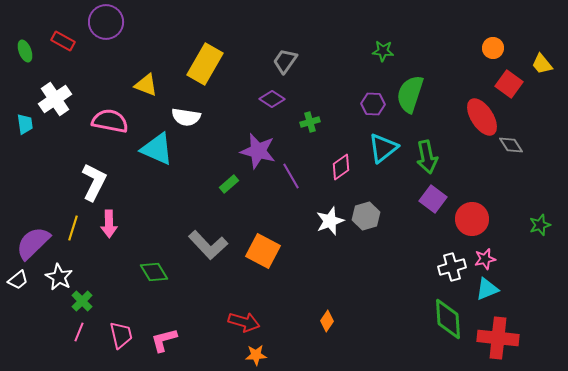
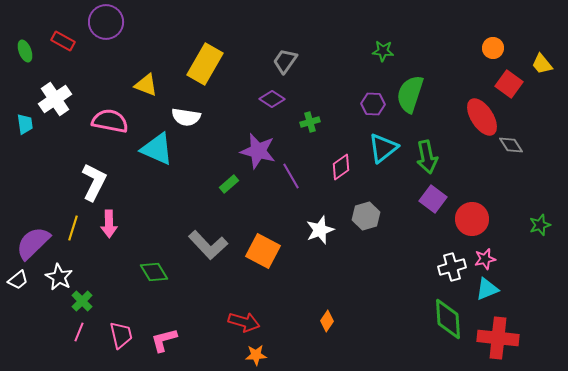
white star at (330, 221): moved 10 px left, 9 px down
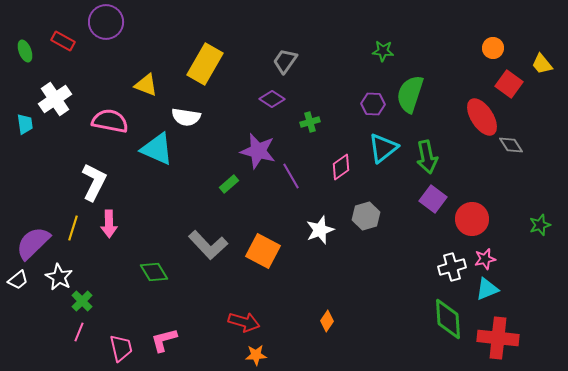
pink trapezoid at (121, 335): moved 13 px down
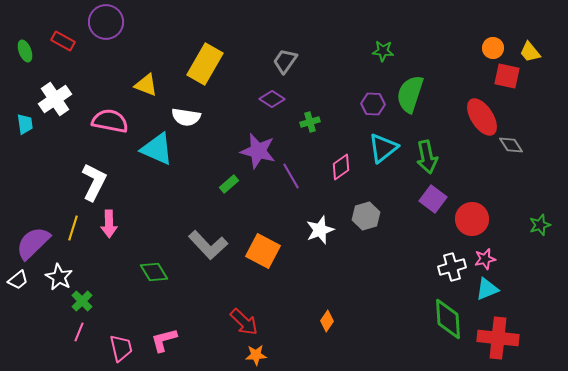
yellow trapezoid at (542, 64): moved 12 px left, 12 px up
red square at (509, 84): moved 2 px left, 8 px up; rotated 24 degrees counterclockwise
red arrow at (244, 322): rotated 28 degrees clockwise
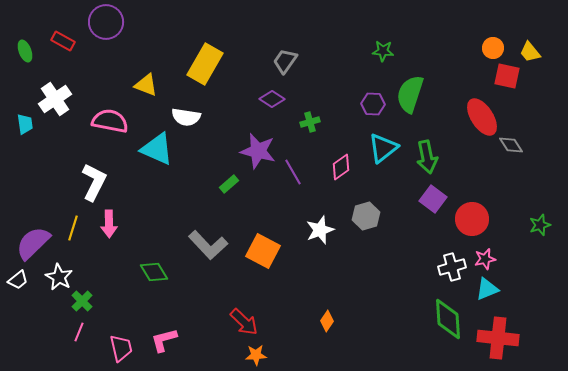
purple line at (291, 176): moved 2 px right, 4 px up
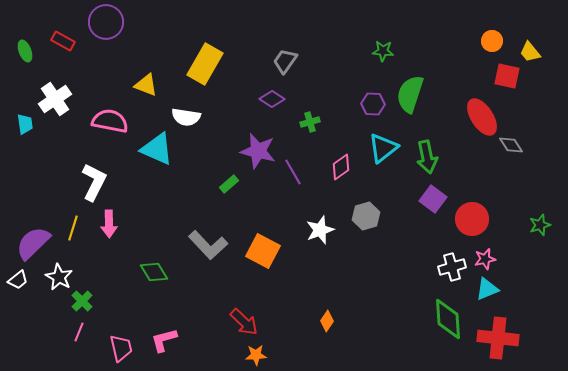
orange circle at (493, 48): moved 1 px left, 7 px up
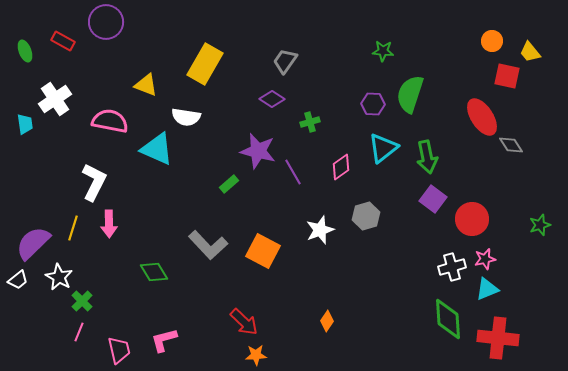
pink trapezoid at (121, 348): moved 2 px left, 2 px down
